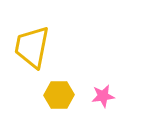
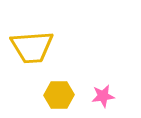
yellow trapezoid: rotated 105 degrees counterclockwise
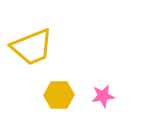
yellow trapezoid: rotated 18 degrees counterclockwise
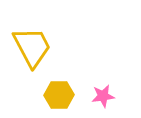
yellow trapezoid: rotated 96 degrees counterclockwise
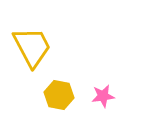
yellow hexagon: rotated 12 degrees clockwise
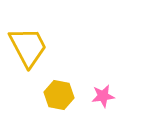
yellow trapezoid: moved 4 px left
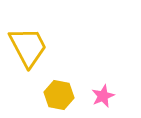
pink star: rotated 15 degrees counterclockwise
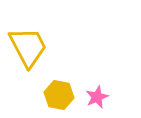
pink star: moved 6 px left, 1 px down
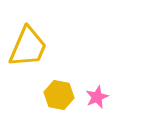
yellow trapezoid: rotated 51 degrees clockwise
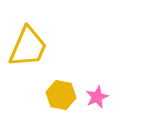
yellow hexagon: moved 2 px right
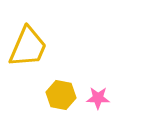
pink star: moved 1 px right, 1 px down; rotated 25 degrees clockwise
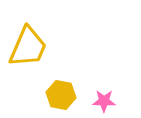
pink star: moved 6 px right, 3 px down
